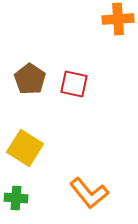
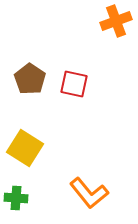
orange cross: moved 2 px left, 2 px down; rotated 16 degrees counterclockwise
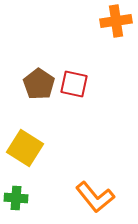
orange cross: rotated 12 degrees clockwise
brown pentagon: moved 9 px right, 5 px down
orange L-shape: moved 6 px right, 4 px down
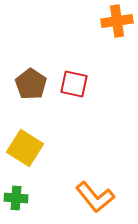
orange cross: moved 1 px right
brown pentagon: moved 8 px left
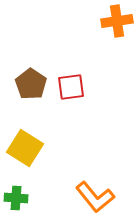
red square: moved 3 px left, 3 px down; rotated 20 degrees counterclockwise
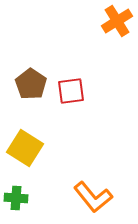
orange cross: rotated 24 degrees counterclockwise
red square: moved 4 px down
orange L-shape: moved 2 px left
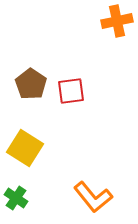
orange cross: rotated 20 degrees clockwise
green cross: rotated 30 degrees clockwise
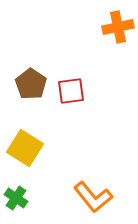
orange cross: moved 1 px right, 6 px down
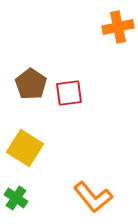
red square: moved 2 px left, 2 px down
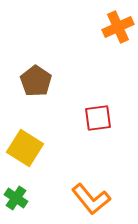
orange cross: rotated 12 degrees counterclockwise
brown pentagon: moved 5 px right, 3 px up
red square: moved 29 px right, 25 px down
orange L-shape: moved 2 px left, 2 px down
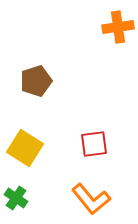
orange cross: rotated 16 degrees clockwise
brown pentagon: rotated 20 degrees clockwise
red square: moved 4 px left, 26 px down
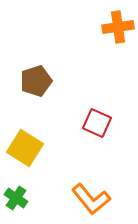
red square: moved 3 px right, 21 px up; rotated 32 degrees clockwise
